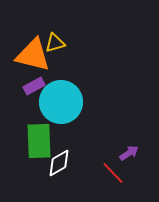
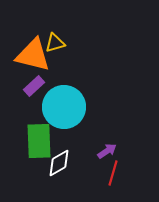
purple rectangle: rotated 15 degrees counterclockwise
cyan circle: moved 3 px right, 5 px down
purple arrow: moved 22 px left, 2 px up
red line: rotated 60 degrees clockwise
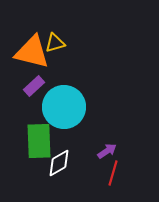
orange triangle: moved 1 px left, 3 px up
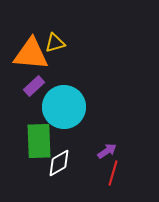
orange triangle: moved 1 px left, 2 px down; rotated 9 degrees counterclockwise
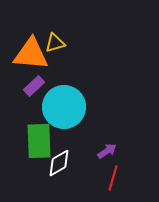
red line: moved 5 px down
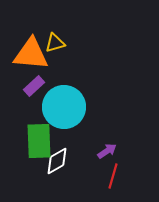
white diamond: moved 2 px left, 2 px up
red line: moved 2 px up
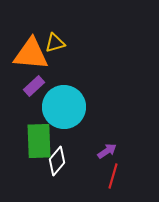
white diamond: rotated 20 degrees counterclockwise
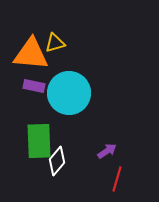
purple rectangle: rotated 55 degrees clockwise
cyan circle: moved 5 px right, 14 px up
red line: moved 4 px right, 3 px down
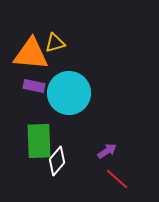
red line: rotated 65 degrees counterclockwise
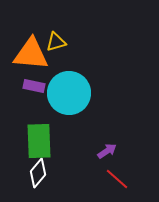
yellow triangle: moved 1 px right, 1 px up
white diamond: moved 19 px left, 12 px down
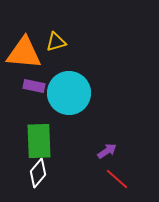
orange triangle: moved 7 px left, 1 px up
